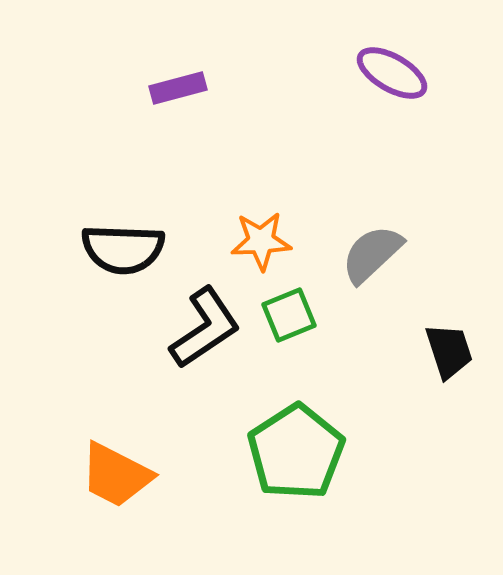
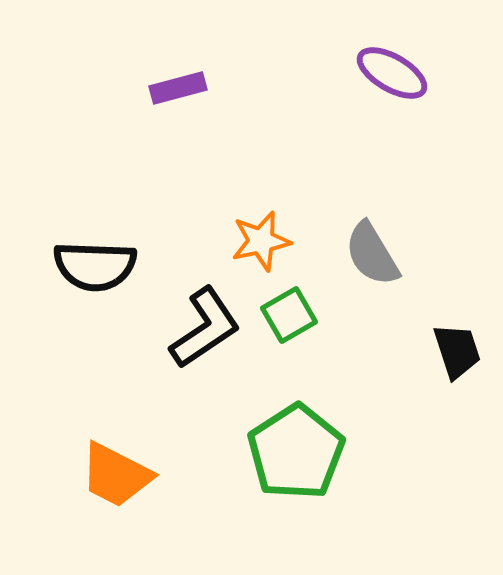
orange star: rotated 10 degrees counterclockwise
black semicircle: moved 28 px left, 17 px down
gray semicircle: rotated 78 degrees counterclockwise
green square: rotated 8 degrees counterclockwise
black trapezoid: moved 8 px right
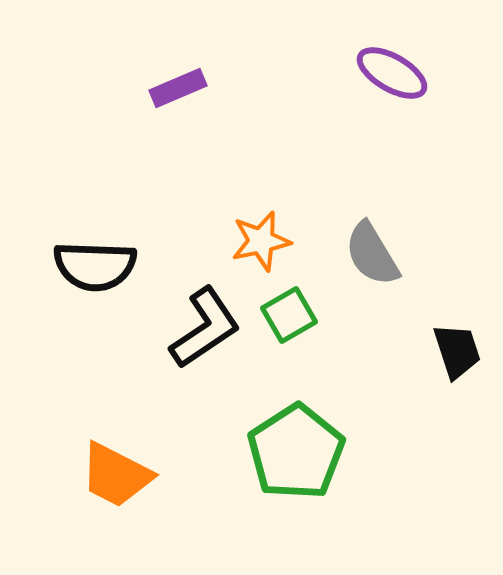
purple rectangle: rotated 8 degrees counterclockwise
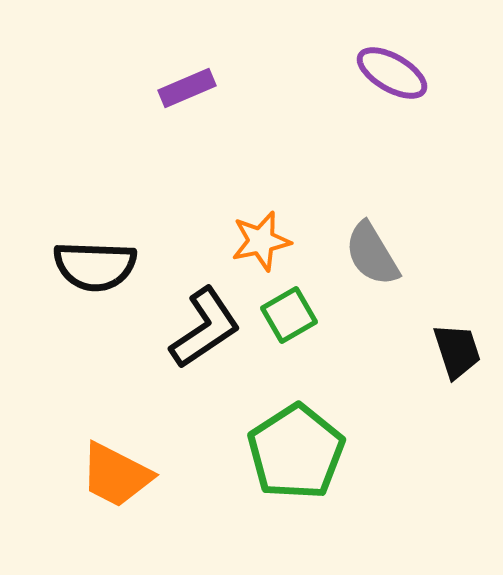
purple rectangle: moved 9 px right
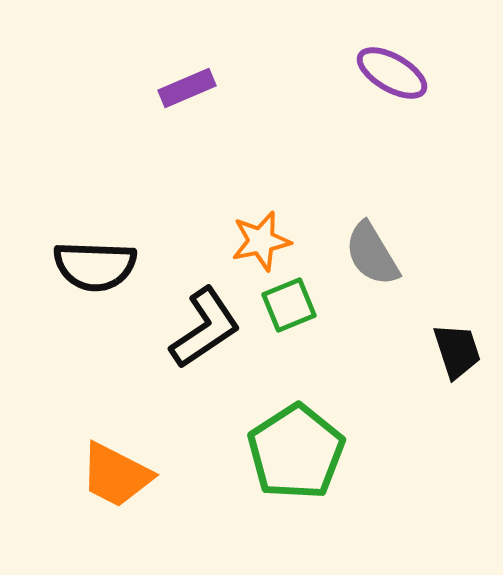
green square: moved 10 px up; rotated 8 degrees clockwise
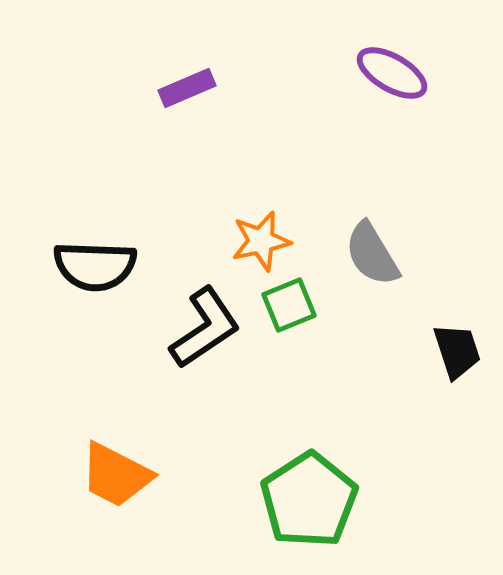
green pentagon: moved 13 px right, 48 px down
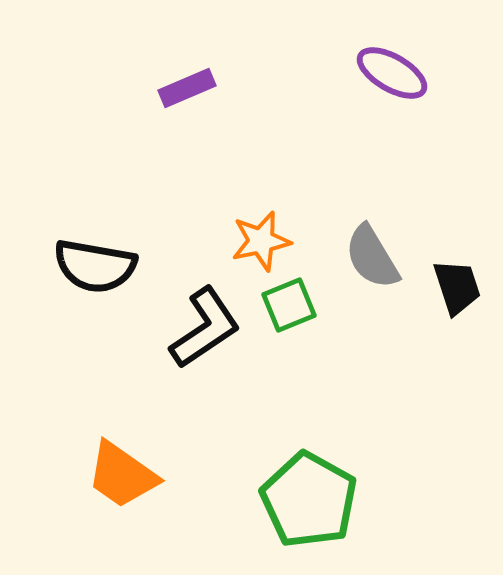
gray semicircle: moved 3 px down
black semicircle: rotated 8 degrees clockwise
black trapezoid: moved 64 px up
orange trapezoid: moved 6 px right; rotated 8 degrees clockwise
green pentagon: rotated 10 degrees counterclockwise
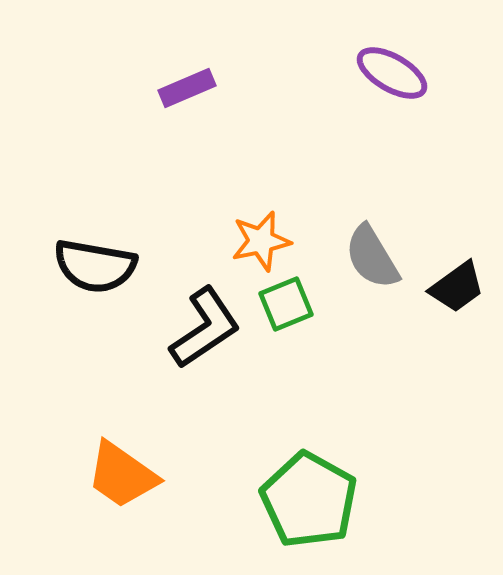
black trapezoid: rotated 72 degrees clockwise
green square: moved 3 px left, 1 px up
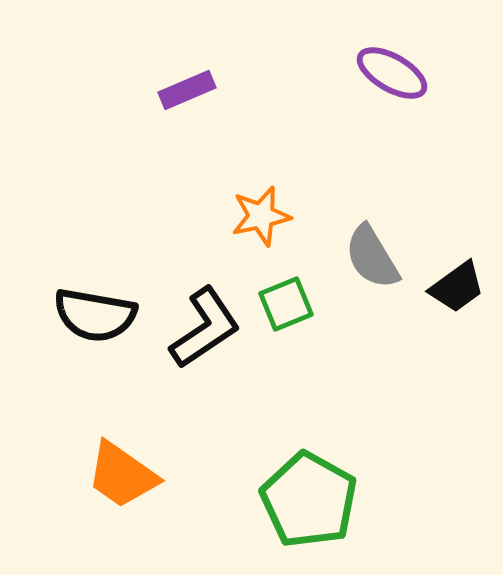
purple rectangle: moved 2 px down
orange star: moved 25 px up
black semicircle: moved 49 px down
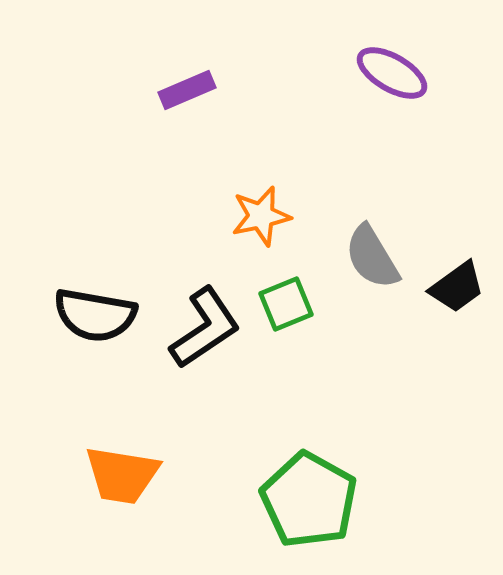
orange trapezoid: rotated 26 degrees counterclockwise
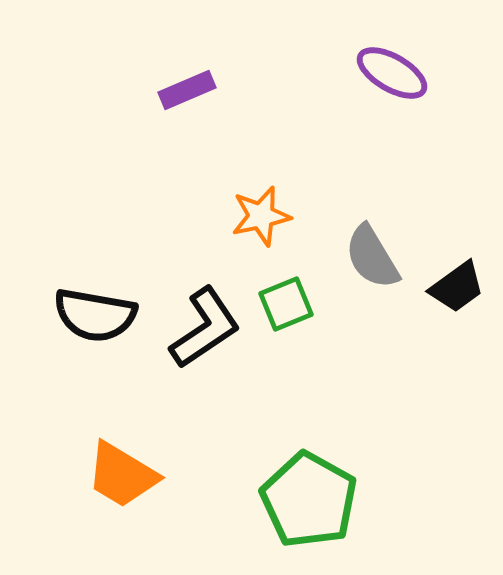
orange trapezoid: rotated 22 degrees clockwise
